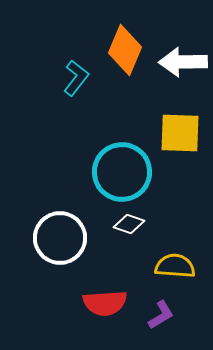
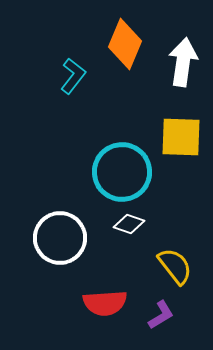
orange diamond: moved 6 px up
white arrow: rotated 99 degrees clockwise
cyan L-shape: moved 3 px left, 2 px up
yellow square: moved 1 px right, 4 px down
yellow semicircle: rotated 48 degrees clockwise
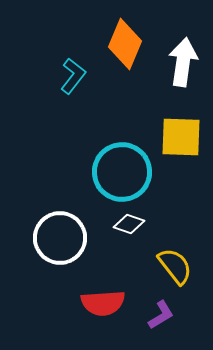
red semicircle: moved 2 px left
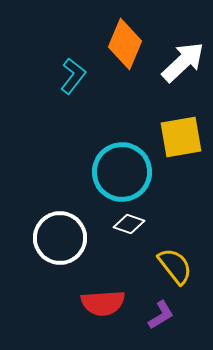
white arrow: rotated 39 degrees clockwise
yellow square: rotated 12 degrees counterclockwise
